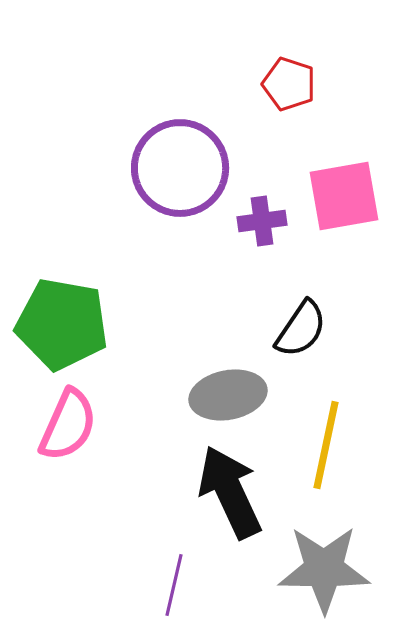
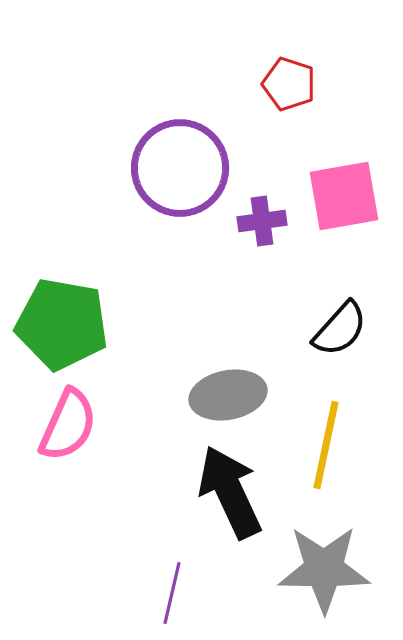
black semicircle: moved 39 px right; rotated 8 degrees clockwise
purple line: moved 2 px left, 8 px down
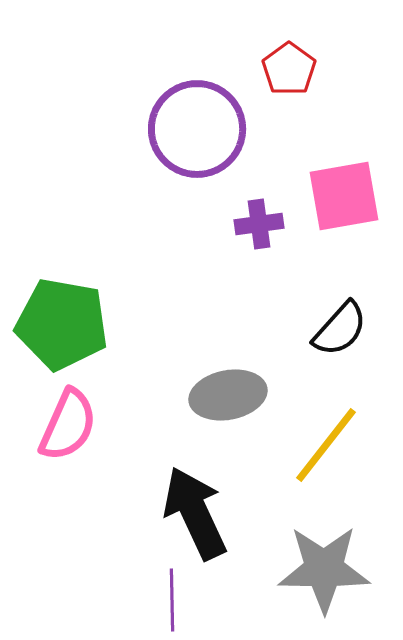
red pentagon: moved 15 px up; rotated 18 degrees clockwise
purple circle: moved 17 px right, 39 px up
purple cross: moved 3 px left, 3 px down
yellow line: rotated 26 degrees clockwise
black arrow: moved 35 px left, 21 px down
purple line: moved 7 px down; rotated 14 degrees counterclockwise
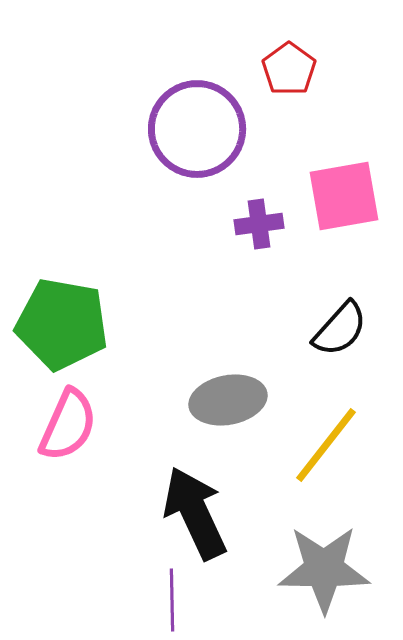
gray ellipse: moved 5 px down
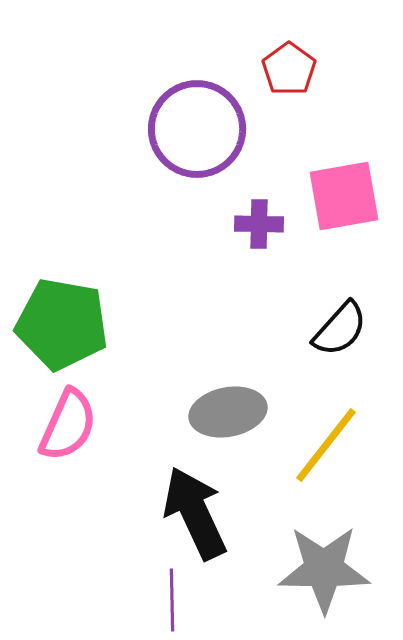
purple cross: rotated 9 degrees clockwise
gray ellipse: moved 12 px down
